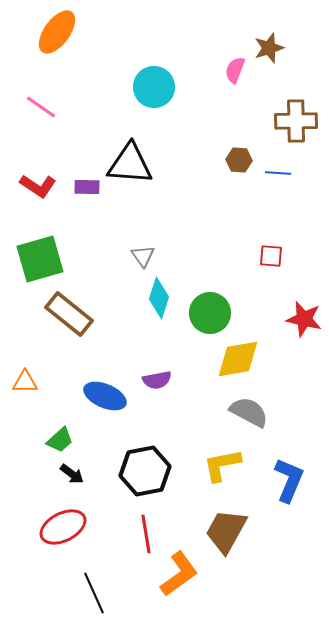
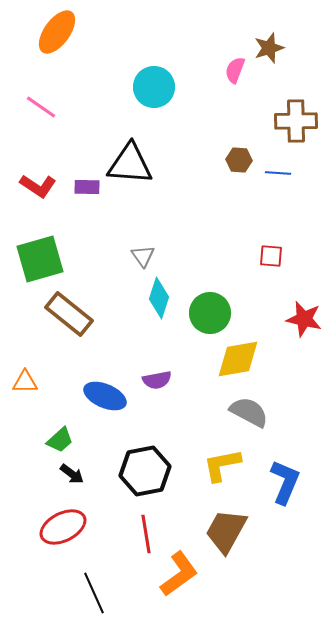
blue L-shape: moved 4 px left, 2 px down
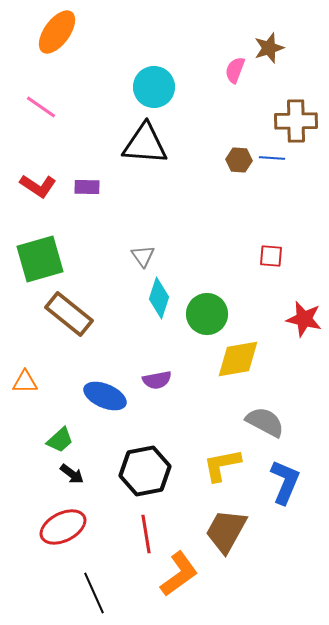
black triangle: moved 15 px right, 20 px up
blue line: moved 6 px left, 15 px up
green circle: moved 3 px left, 1 px down
gray semicircle: moved 16 px right, 10 px down
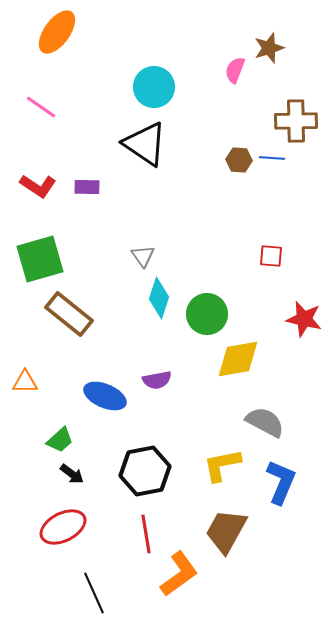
black triangle: rotated 30 degrees clockwise
blue L-shape: moved 4 px left
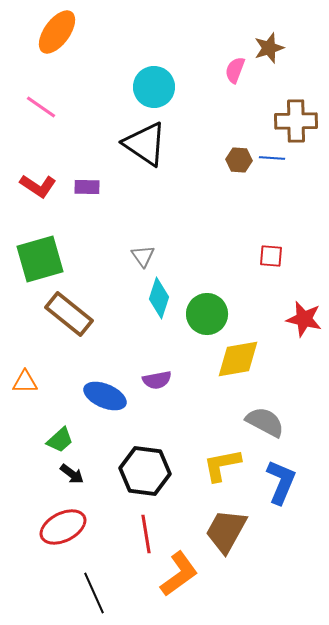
black hexagon: rotated 18 degrees clockwise
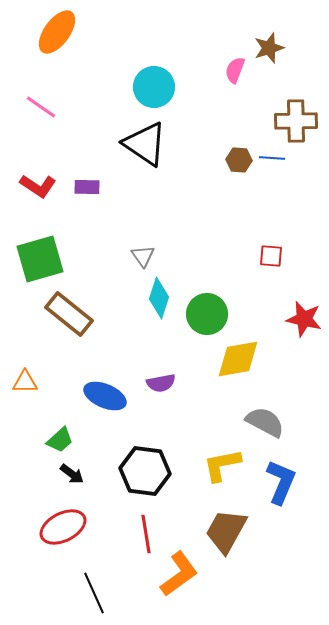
purple semicircle: moved 4 px right, 3 px down
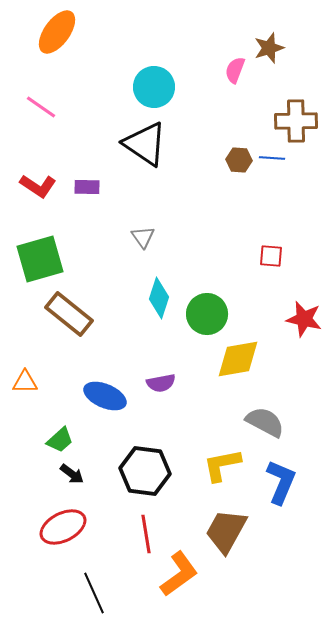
gray triangle: moved 19 px up
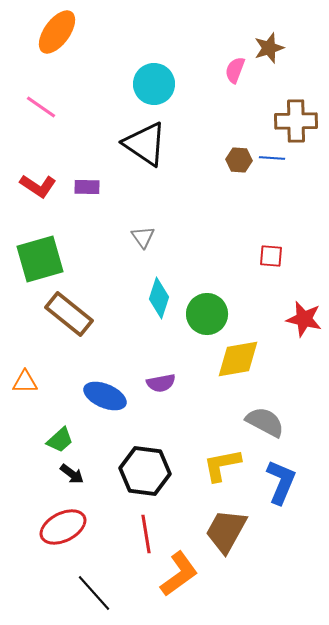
cyan circle: moved 3 px up
black line: rotated 18 degrees counterclockwise
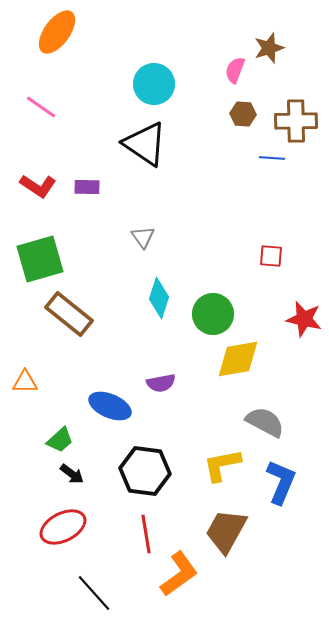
brown hexagon: moved 4 px right, 46 px up
green circle: moved 6 px right
blue ellipse: moved 5 px right, 10 px down
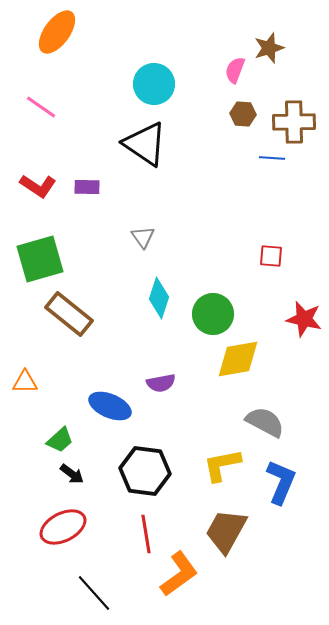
brown cross: moved 2 px left, 1 px down
